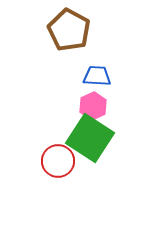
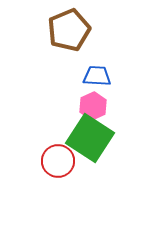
brown pentagon: rotated 21 degrees clockwise
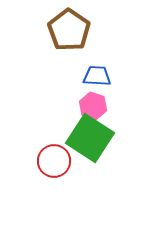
brown pentagon: rotated 15 degrees counterclockwise
pink hexagon: rotated 16 degrees counterclockwise
red circle: moved 4 px left
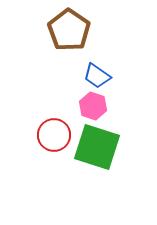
blue trapezoid: rotated 148 degrees counterclockwise
green square: moved 7 px right, 9 px down; rotated 15 degrees counterclockwise
red circle: moved 26 px up
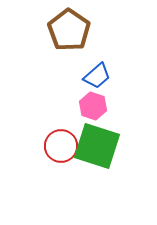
blue trapezoid: rotated 76 degrees counterclockwise
red circle: moved 7 px right, 11 px down
green square: moved 1 px up
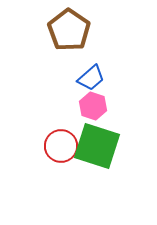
blue trapezoid: moved 6 px left, 2 px down
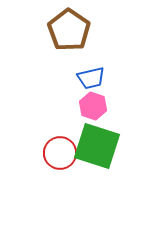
blue trapezoid: rotated 28 degrees clockwise
red circle: moved 1 px left, 7 px down
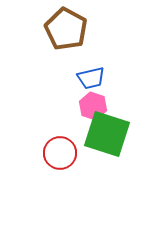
brown pentagon: moved 3 px left, 1 px up; rotated 6 degrees counterclockwise
green square: moved 10 px right, 12 px up
